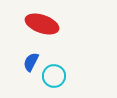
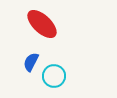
red ellipse: rotated 24 degrees clockwise
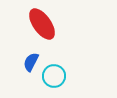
red ellipse: rotated 12 degrees clockwise
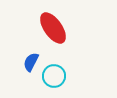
red ellipse: moved 11 px right, 4 px down
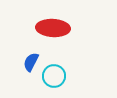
red ellipse: rotated 52 degrees counterclockwise
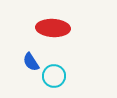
blue semicircle: rotated 60 degrees counterclockwise
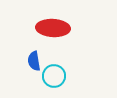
blue semicircle: moved 3 px right, 1 px up; rotated 24 degrees clockwise
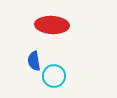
red ellipse: moved 1 px left, 3 px up
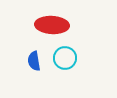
cyan circle: moved 11 px right, 18 px up
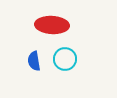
cyan circle: moved 1 px down
